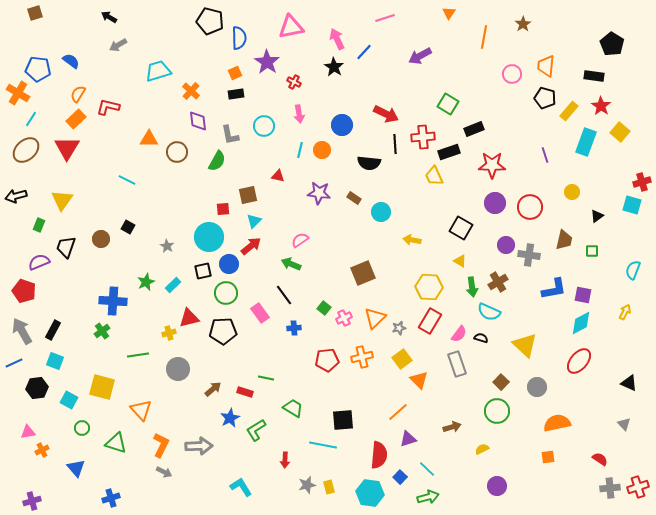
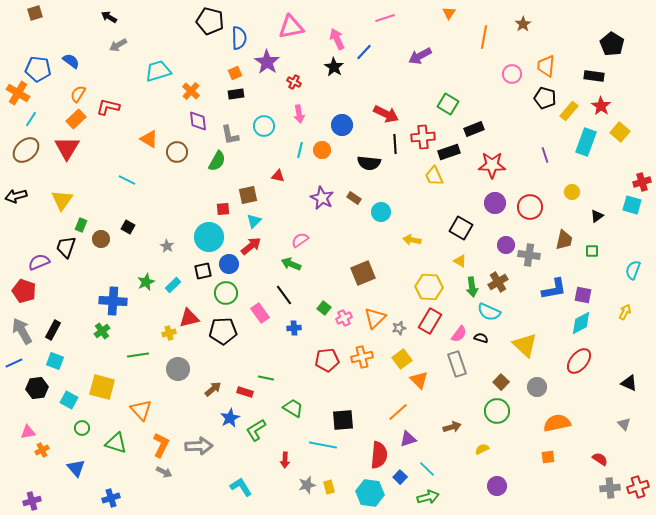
orange triangle at (149, 139): rotated 30 degrees clockwise
purple star at (319, 193): moved 3 px right, 5 px down; rotated 20 degrees clockwise
green rectangle at (39, 225): moved 42 px right
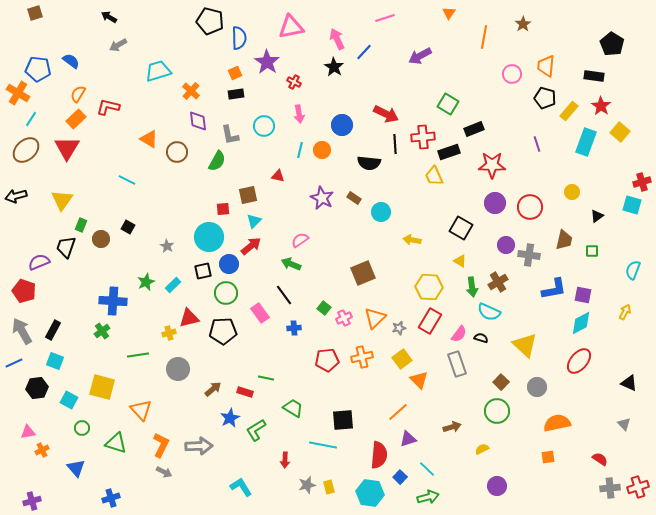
purple line at (545, 155): moved 8 px left, 11 px up
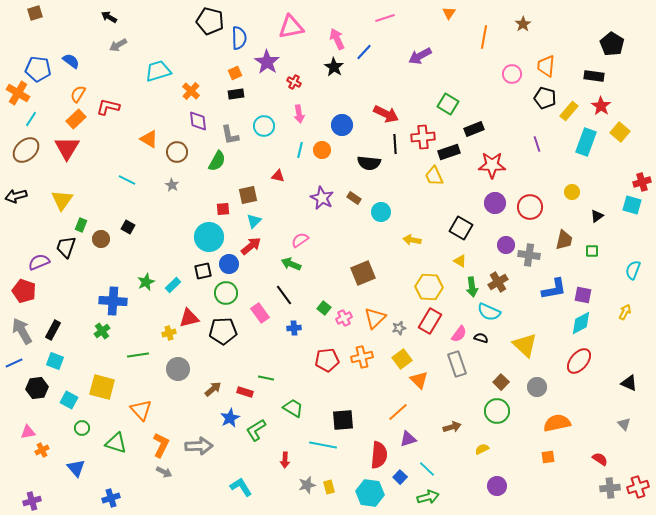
gray star at (167, 246): moved 5 px right, 61 px up
